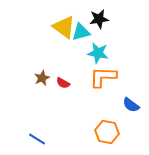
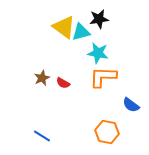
blue line: moved 5 px right, 3 px up
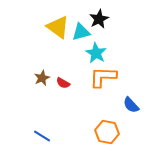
black star: rotated 18 degrees counterclockwise
yellow triangle: moved 6 px left
cyan star: moved 2 px left; rotated 20 degrees clockwise
blue semicircle: rotated 12 degrees clockwise
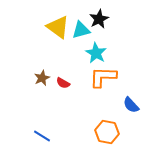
cyan triangle: moved 2 px up
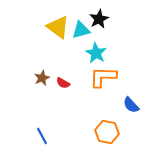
blue line: rotated 30 degrees clockwise
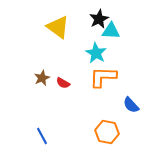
cyan triangle: moved 30 px right, 1 px down; rotated 18 degrees clockwise
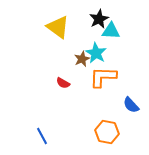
brown star: moved 40 px right, 19 px up
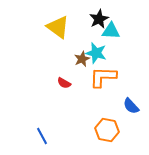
cyan star: rotated 15 degrees counterclockwise
red semicircle: moved 1 px right
blue semicircle: moved 1 px down
orange hexagon: moved 2 px up
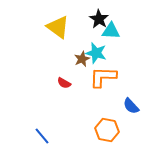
black star: rotated 12 degrees counterclockwise
blue line: rotated 12 degrees counterclockwise
